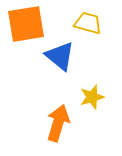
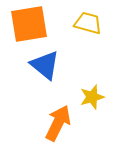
orange square: moved 3 px right
blue triangle: moved 15 px left, 9 px down
orange arrow: rotated 9 degrees clockwise
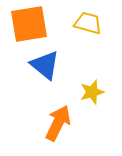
yellow star: moved 5 px up
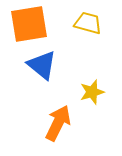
blue triangle: moved 3 px left
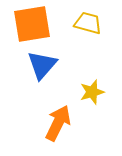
orange square: moved 3 px right
blue triangle: rotated 32 degrees clockwise
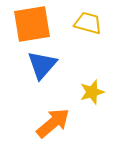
orange arrow: moved 5 px left; rotated 24 degrees clockwise
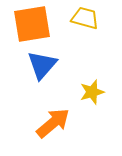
yellow trapezoid: moved 3 px left, 5 px up
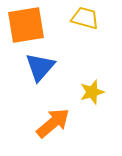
orange square: moved 6 px left, 1 px down
blue triangle: moved 2 px left, 2 px down
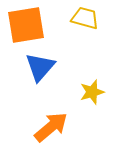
orange arrow: moved 2 px left, 4 px down
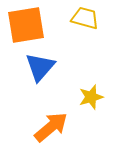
yellow star: moved 1 px left, 5 px down
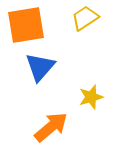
yellow trapezoid: rotated 48 degrees counterclockwise
